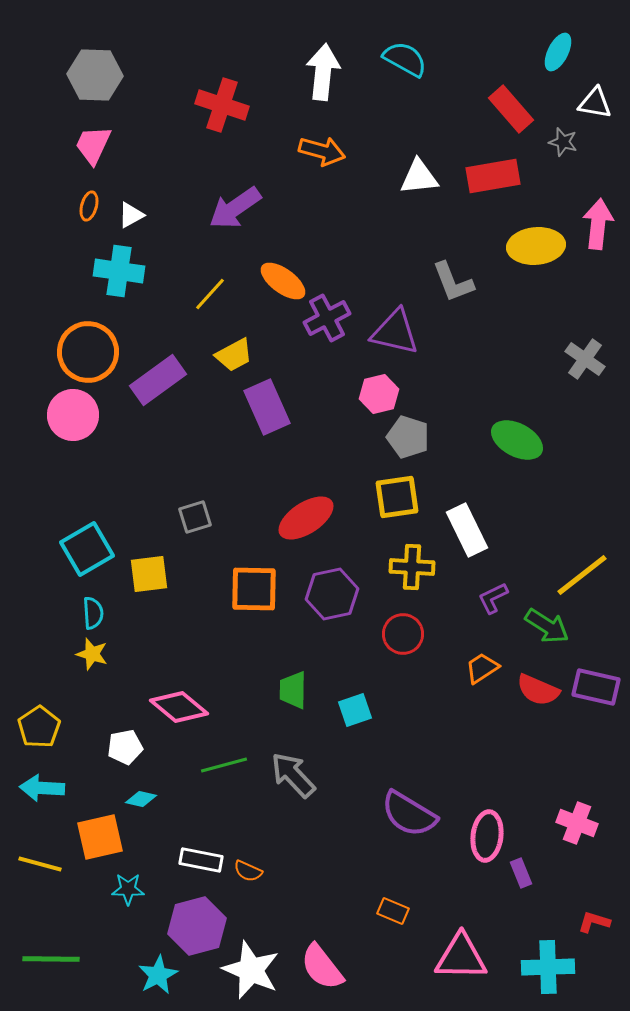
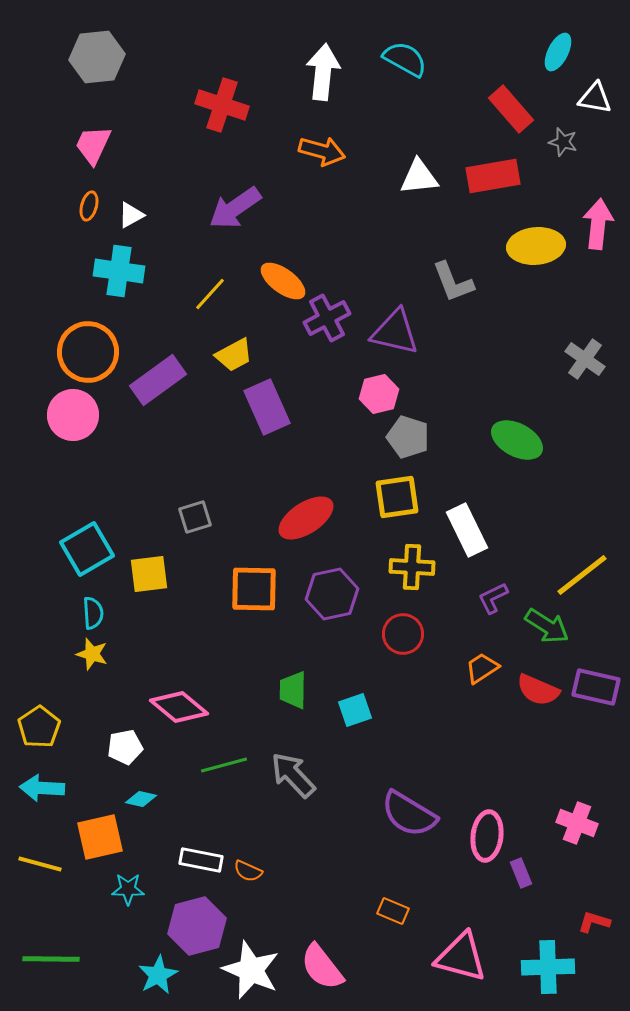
gray hexagon at (95, 75): moved 2 px right, 18 px up; rotated 8 degrees counterclockwise
white triangle at (595, 103): moved 5 px up
pink triangle at (461, 957): rotated 14 degrees clockwise
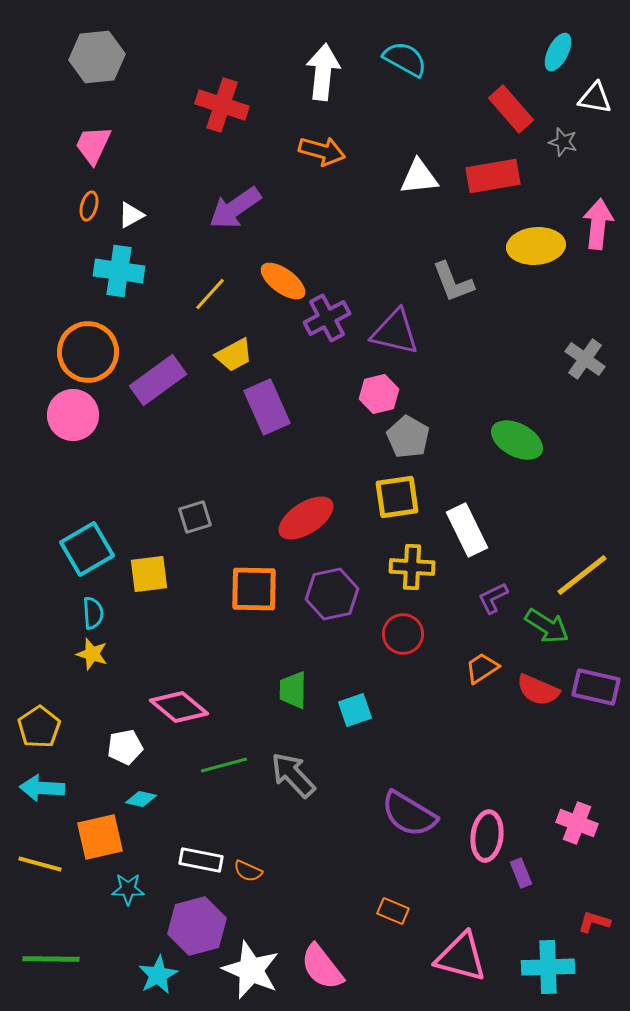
gray pentagon at (408, 437): rotated 12 degrees clockwise
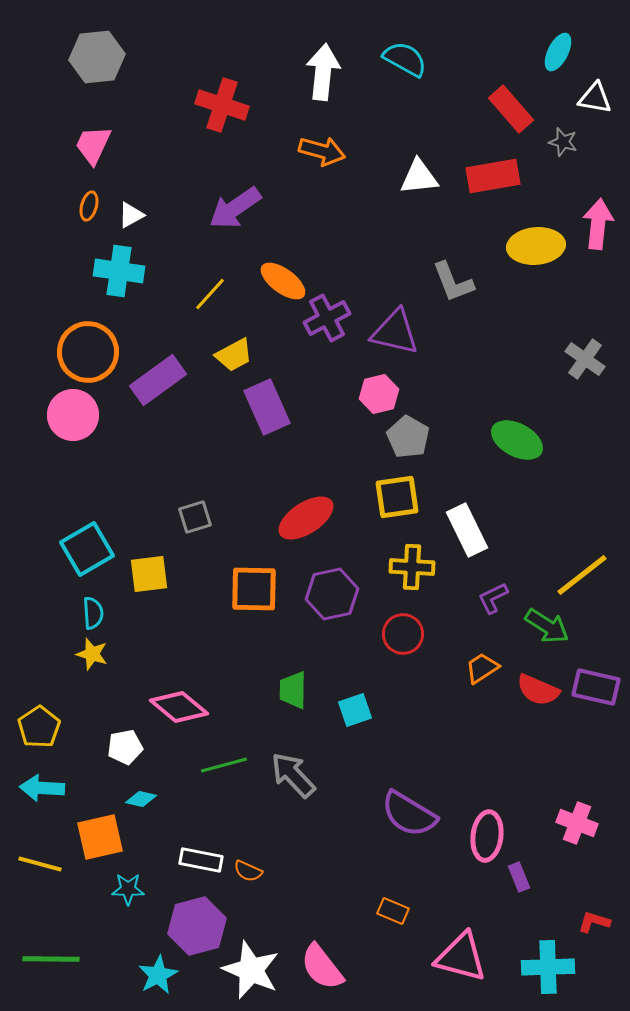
purple rectangle at (521, 873): moved 2 px left, 4 px down
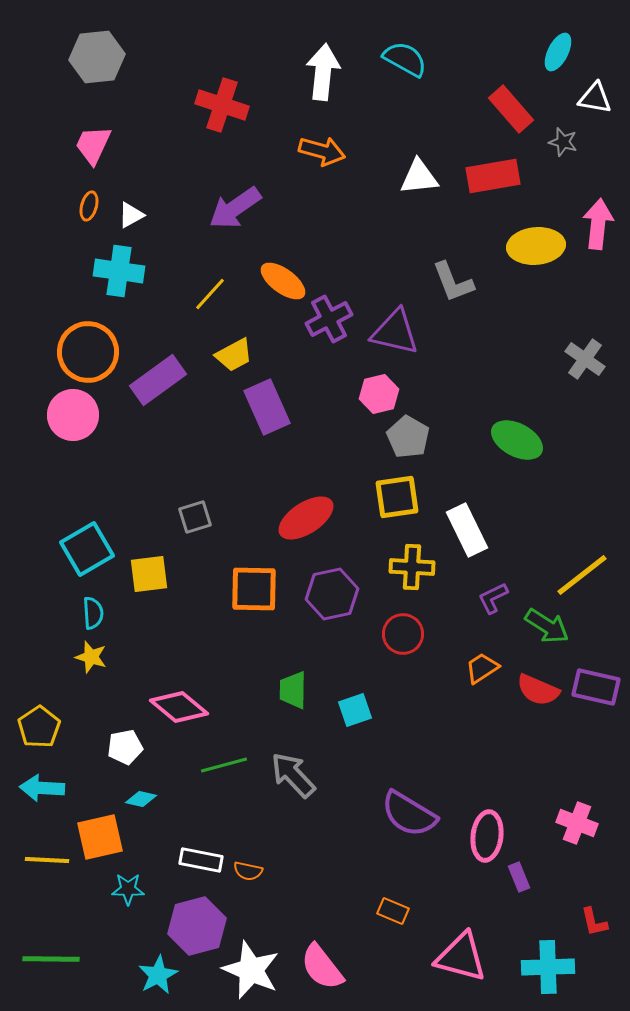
purple cross at (327, 318): moved 2 px right, 1 px down
yellow star at (92, 654): moved 1 px left, 3 px down
yellow line at (40, 864): moved 7 px right, 4 px up; rotated 12 degrees counterclockwise
orange semicircle at (248, 871): rotated 12 degrees counterclockwise
red L-shape at (594, 922): rotated 120 degrees counterclockwise
